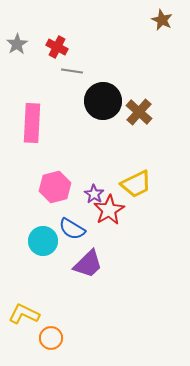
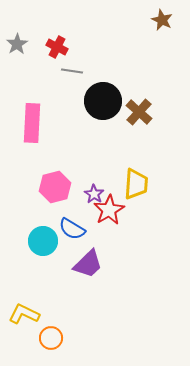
yellow trapezoid: rotated 60 degrees counterclockwise
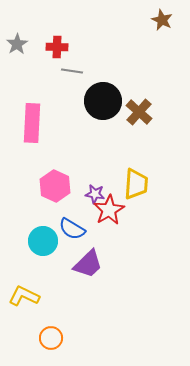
red cross: rotated 25 degrees counterclockwise
pink hexagon: moved 1 px up; rotated 20 degrees counterclockwise
purple star: moved 1 px right; rotated 24 degrees counterclockwise
yellow L-shape: moved 18 px up
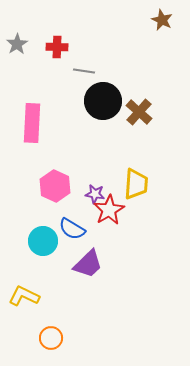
gray line: moved 12 px right
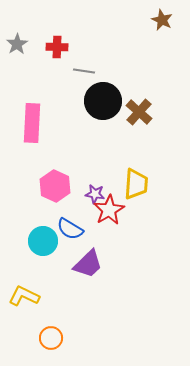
blue semicircle: moved 2 px left
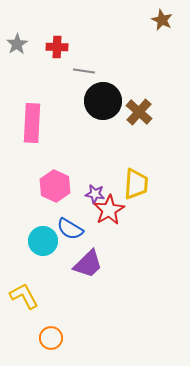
yellow L-shape: rotated 36 degrees clockwise
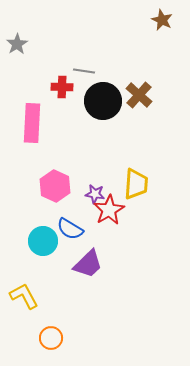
red cross: moved 5 px right, 40 px down
brown cross: moved 17 px up
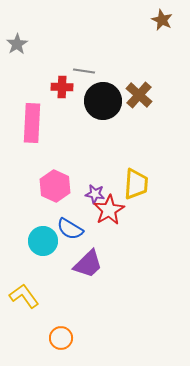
yellow L-shape: rotated 8 degrees counterclockwise
orange circle: moved 10 px right
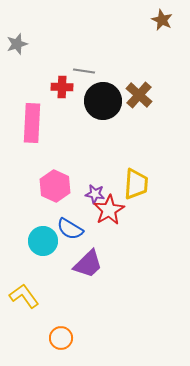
gray star: rotated 15 degrees clockwise
